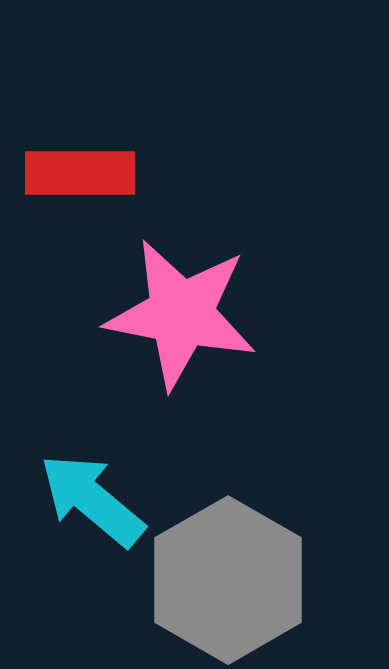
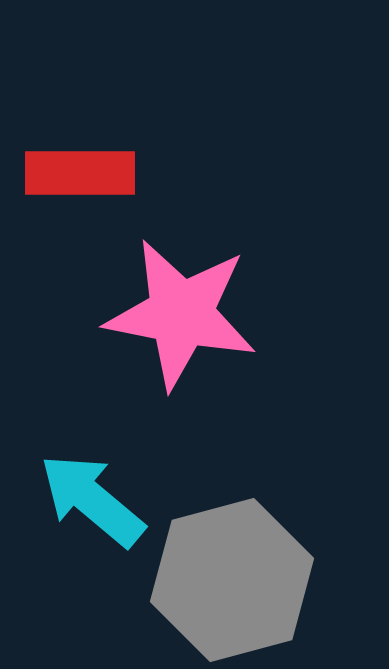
gray hexagon: moved 4 px right; rotated 15 degrees clockwise
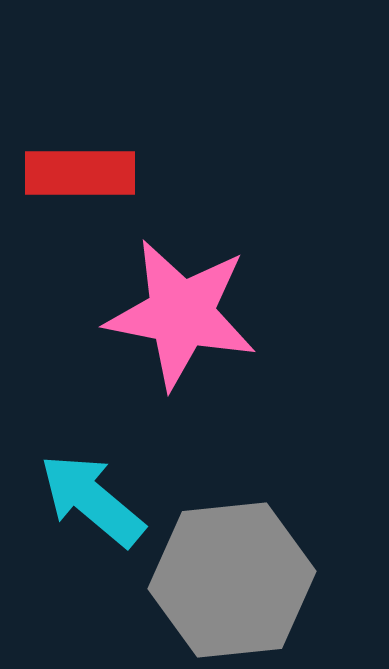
gray hexagon: rotated 9 degrees clockwise
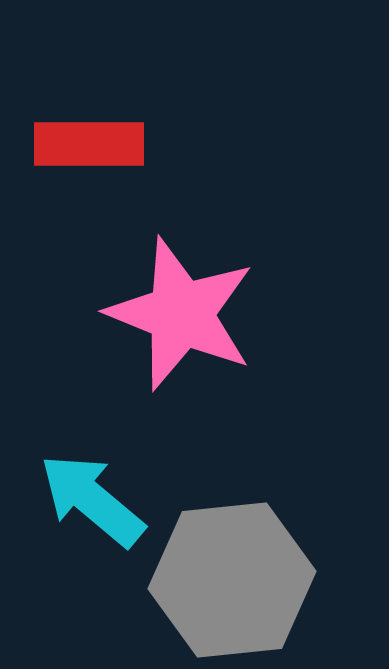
red rectangle: moved 9 px right, 29 px up
pink star: rotated 11 degrees clockwise
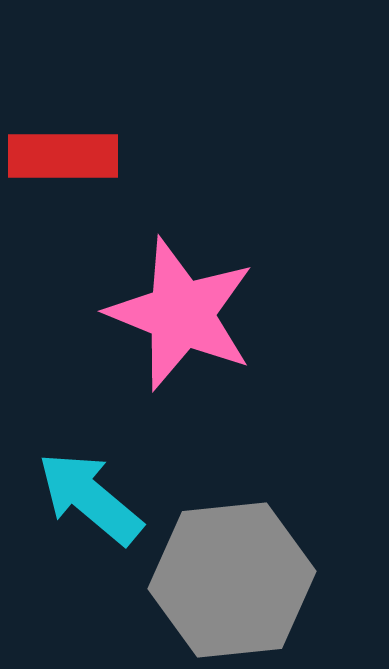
red rectangle: moved 26 px left, 12 px down
cyan arrow: moved 2 px left, 2 px up
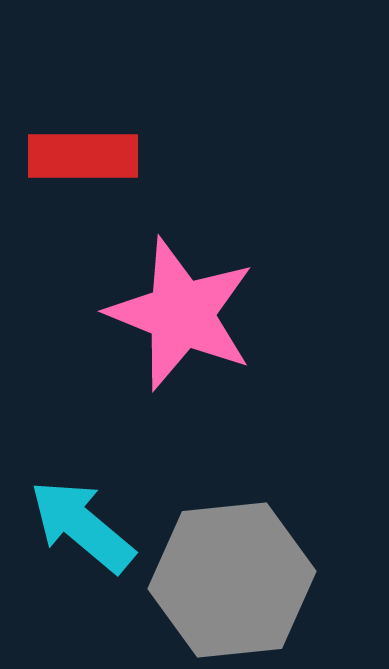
red rectangle: moved 20 px right
cyan arrow: moved 8 px left, 28 px down
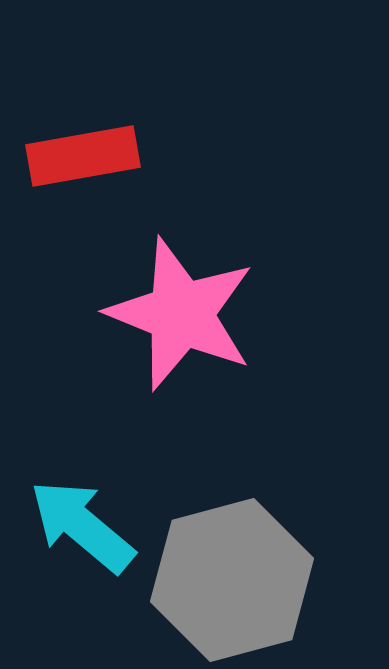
red rectangle: rotated 10 degrees counterclockwise
gray hexagon: rotated 9 degrees counterclockwise
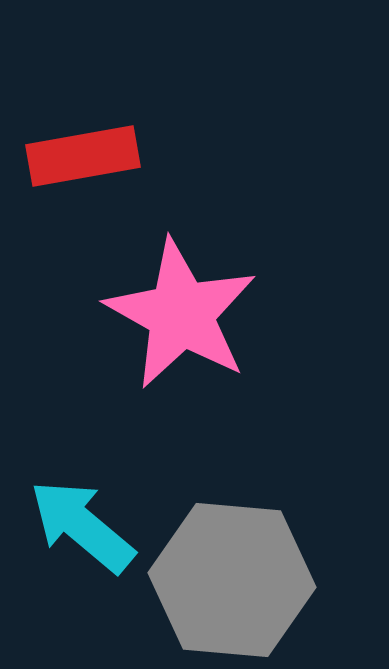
pink star: rotated 7 degrees clockwise
gray hexagon: rotated 20 degrees clockwise
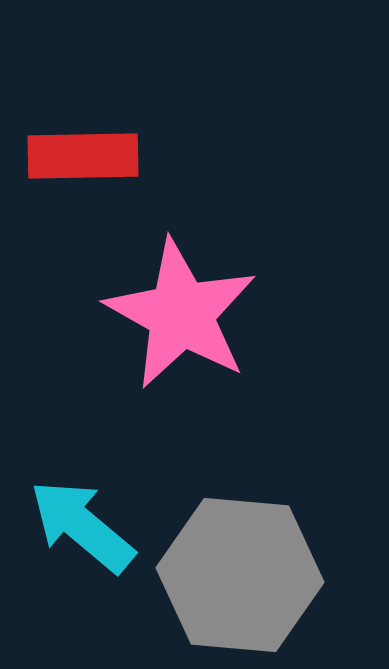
red rectangle: rotated 9 degrees clockwise
gray hexagon: moved 8 px right, 5 px up
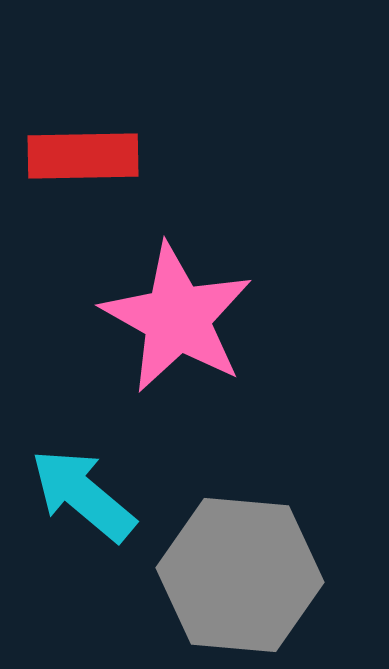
pink star: moved 4 px left, 4 px down
cyan arrow: moved 1 px right, 31 px up
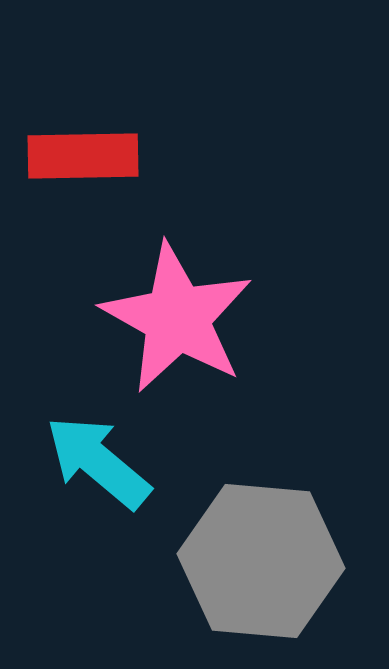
cyan arrow: moved 15 px right, 33 px up
gray hexagon: moved 21 px right, 14 px up
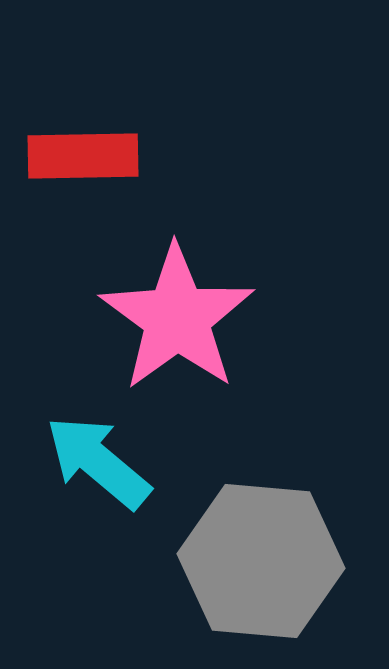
pink star: rotated 7 degrees clockwise
